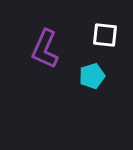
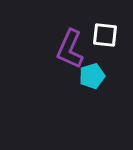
purple L-shape: moved 25 px right
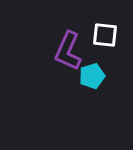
purple L-shape: moved 2 px left, 2 px down
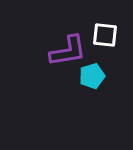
purple L-shape: rotated 123 degrees counterclockwise
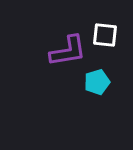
cyan pentagon: moved 5 px right, 6 px down
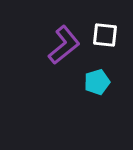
purple L-shape: moved 4 px left, 6 px up; rotated 30 degrees counterclockwise
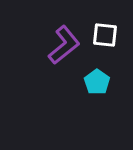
cyan pentagon: rotated 20 degrees counterclockwise
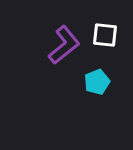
cyan pentagon: rotated 15 degrees clockwise
